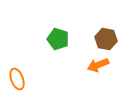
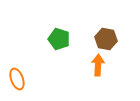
green pentagon: moved 1 px right
orange arrow: rotated 115 degrees clockwise
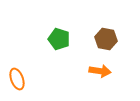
orange arrow: moved 2 px right, 6 px down; rotated 95 degrees clockwise
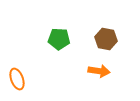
green pentagon: rotated 15 degrees counterclockwise
orange arrow: moved 1 px left
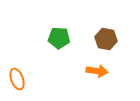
green pentagon: moved 1 px up
orange arrow: moved 2 px left
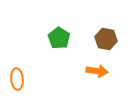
green pentagon: rotated 30 degrees clockwise
orange ellipse: rotated 15 degrees clockwise
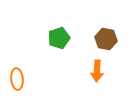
green pentagon: rotated 20 degrees clockwise
orange arrow: rotated 85 degrees clockwise
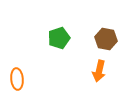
orange arrow: moved 2 px right; rotated 10 degrees clockwise
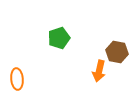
brown hexagon: moved 11 px right, 13 px down
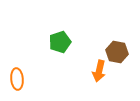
green pentagon: moved 1 px right, 4 px down
